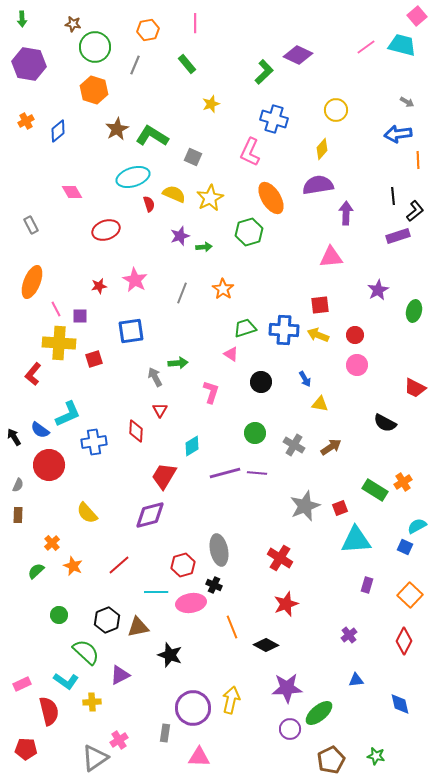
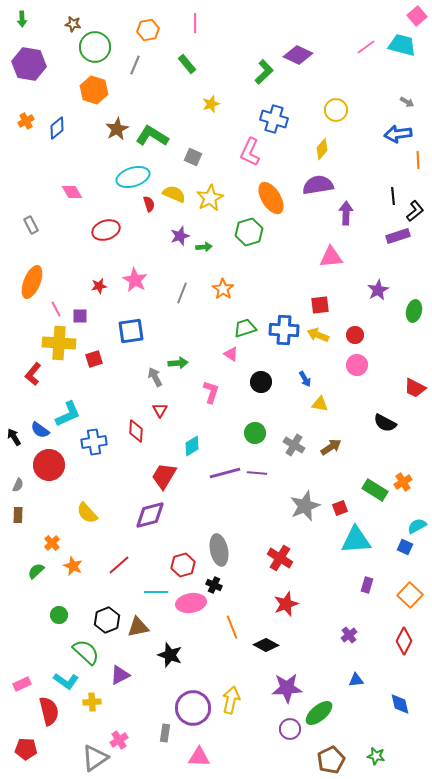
blue diamond at (58, 131): moved 1 px left, 3 px up
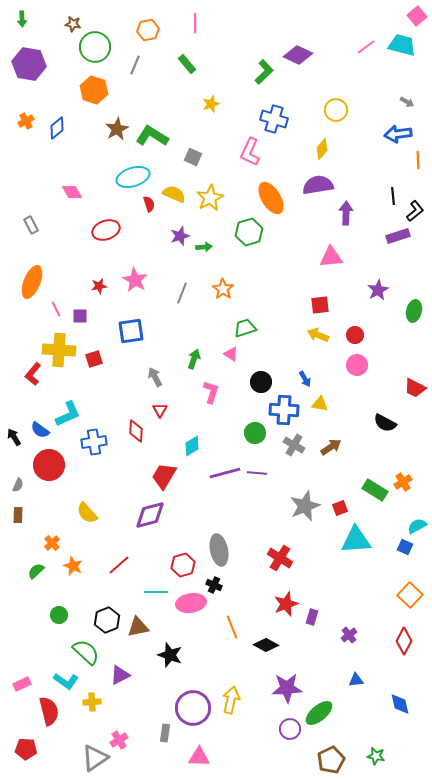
blue cross at (284, 330): moved 80 px down
yellow cross at (59, 343): moved 7 px down
green arrow at (178, 363): moved 16 px right, 4 px up; rotated 66 degrees counterclockwise
purple rectangle at (367, 585): moved 55 px left, 32 px down
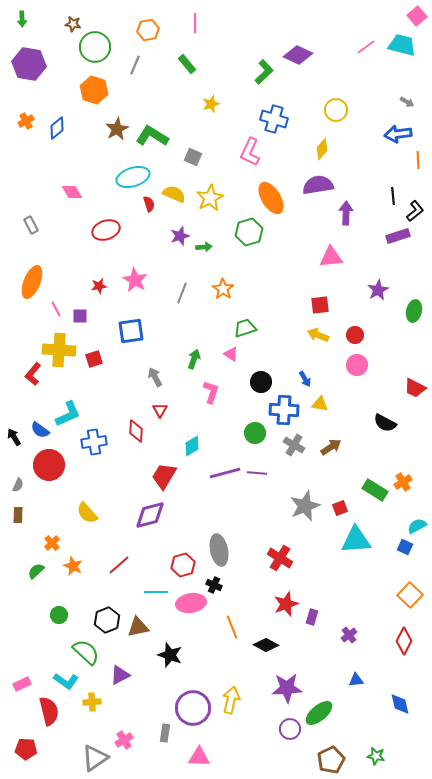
pink cross at (119, 740): moved 5 px right
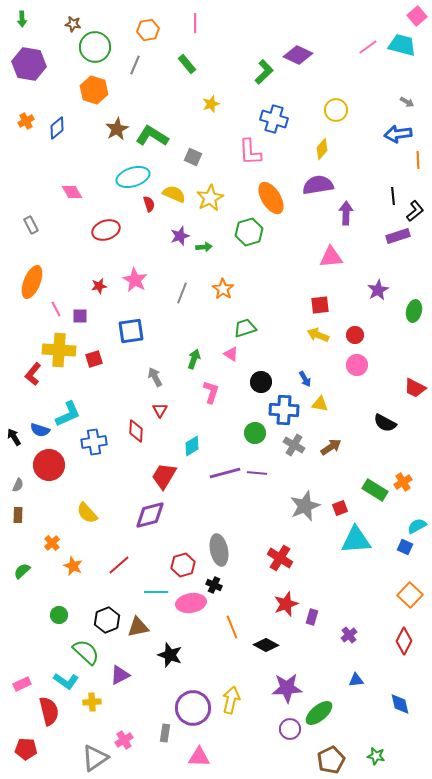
pink line at (366, 47): moved 2 px right
pink L-shape at (250, 152): rotated 28 degrees counterclockwise
blue semicircle at (40, 430): rotated 18 degrees counterclockwise
green semicircle at (36, 571): moved 14 px left
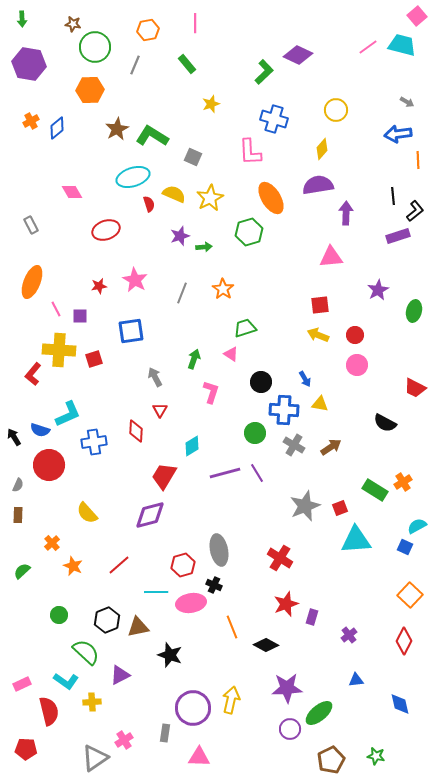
orange hexagon at (94, 90): moved 4 px left; rotated 20 degrees counterclockwise
orange cross at (26, 121): moved 5 px right
purple line at (257, 473): rotated 54 degrees clockwise
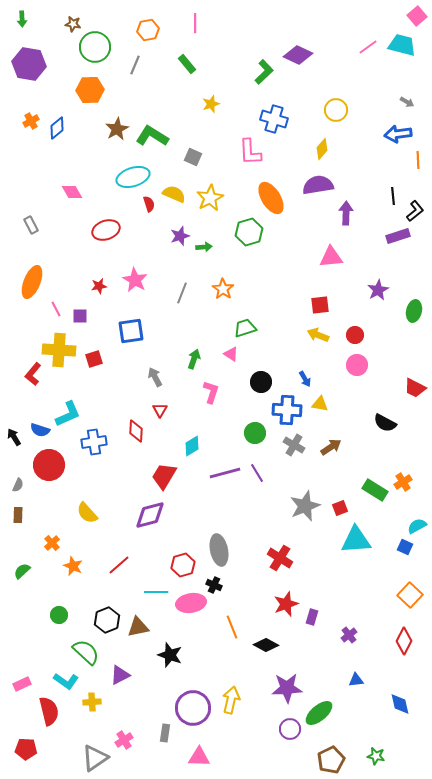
blue cross at (284, 410): moved 3 px right
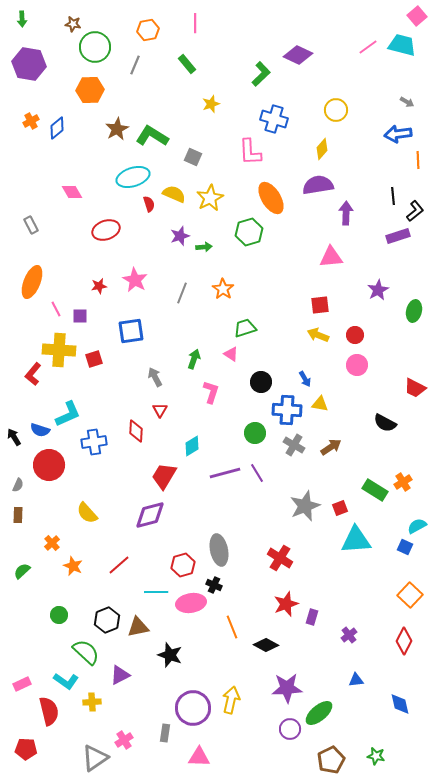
green L-shape at (264, 72): moved 3 px left, 2 px down
